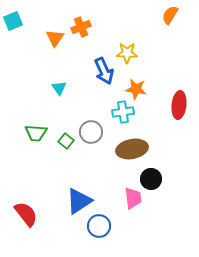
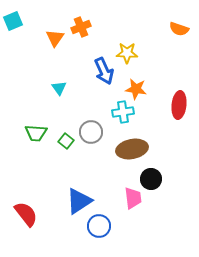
orange semicircle: moved 9 px right, 14 px down; rotated 102 degrees counterclockwise
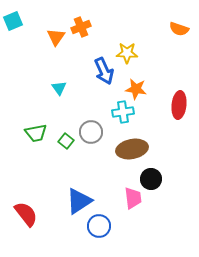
orange triangle: moved 1 px right, 1 px up
green trapezoid: rotated 15 degrees counterclockwise
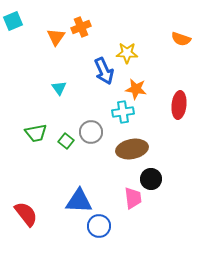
orange semicircle: moved 2 px right, 10 px down
blue triangle: rotated 36 degrees clockwise
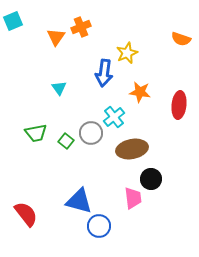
yellow star: rotated 25 degrees counterclockwise
blue arrow: moved 2 px down; rotated 32 degrees clockwise
orange star: moved 4 px right, 3 px down
cyan cross: moved 9 px left, 5 px down; rotated 30 degrees counterclockwise
gray circle: moved 1 px down
blue triangle: rotated 12 degrees clockwise
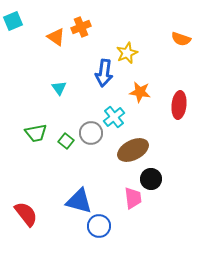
orange triangle: rotated 30 degrees counterclockwise
brown ellipse: moved 1 px right, 1 px down; rotated 16 degrees counterclockwise
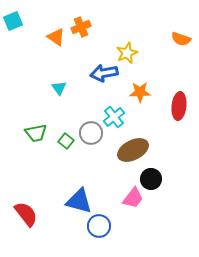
blue arrow: rotated 72 degrees clockwise
orange star: rotated 10 degrees counterclockwise
red ellipse: moved 1 px down
pink trapezoid: rotated 45 degrees clockwise
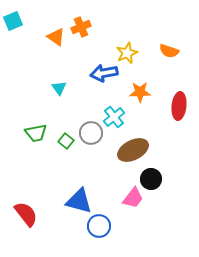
orange semicircle: moved 12 px left, 12 px down
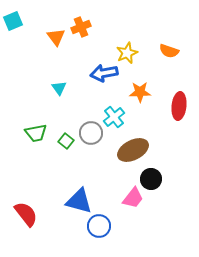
orange triangle: rotated 18 degrees clockwise
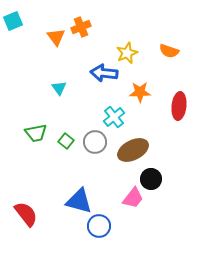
blue arrow: rotated 16 degrees clockwise
gray circle: moved 4 px right, 9 px down
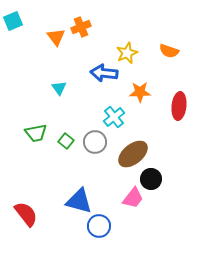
brown ellipse: moved 4 px down; rotated 12 degrees counterclockwise
